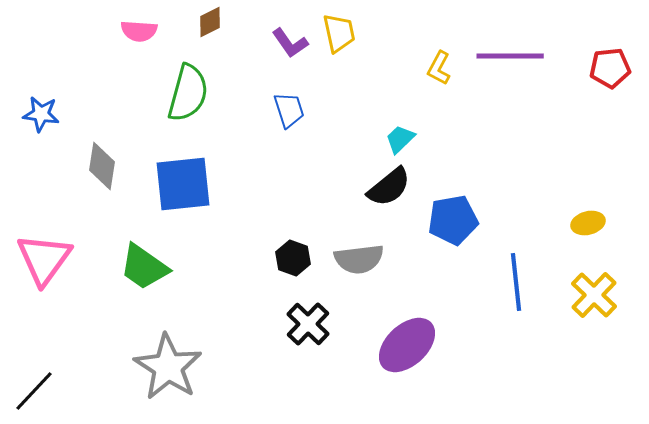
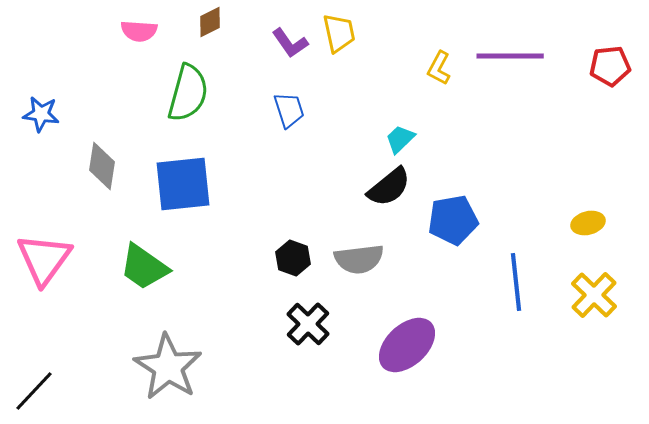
red pentagon: moved 2 px up
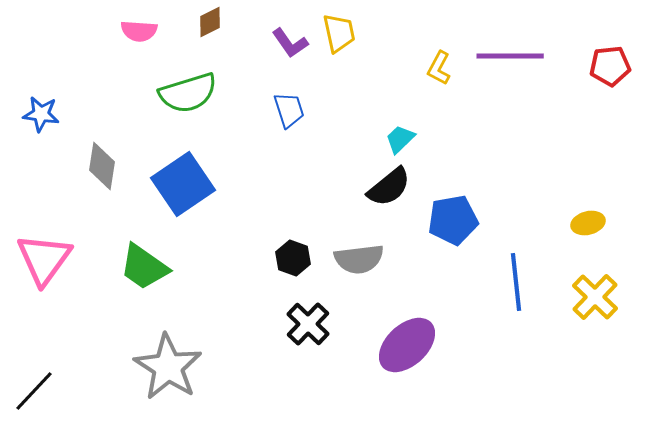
green semicircle: rotated 58 degrees clockwise
blue square: rotated 28 degrees counterclockwise
yellow cross: moved 1 px right, 2 px down
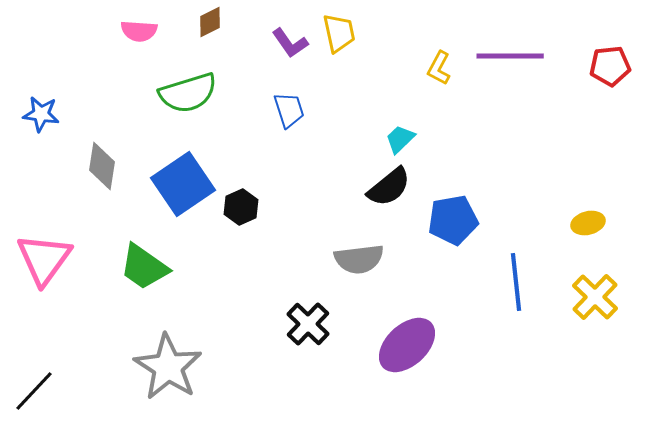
black hexagon: moved 52 px left, 51 px up; rotated 16 degrees clockwise
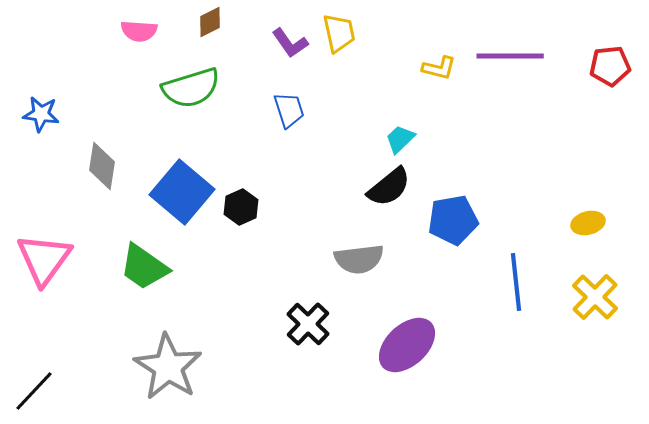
yellow L-shape: rotated 104 degrees counterclockwise
green semicircle: moved 3 px right, 5 px up
blue square: moved 1 px left, 8 px down; rotated 16 degrees counterclockwise
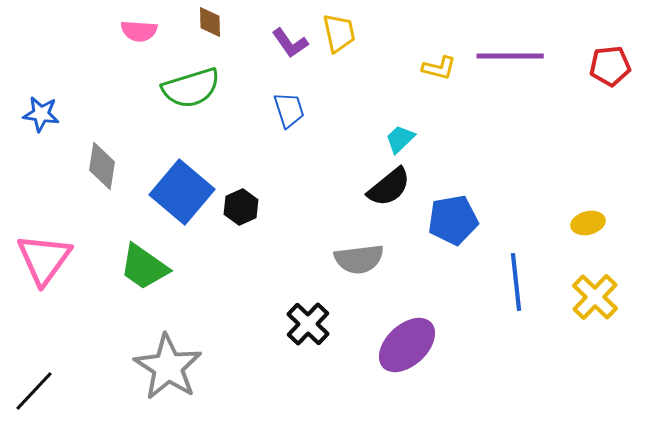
brown diamond: rotated 64 degrees counterclockwise
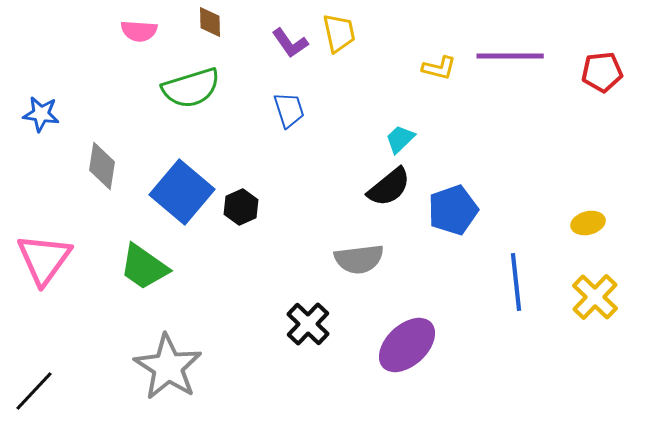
red pentagon: moved 8 px left, 6 px down
blue pentagon: moved 10 px up; rotated 9 degrees counterclockwise
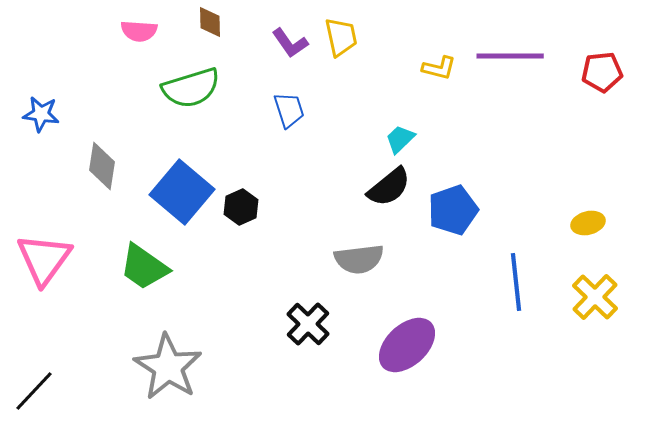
yellow trapezoid: moved 2 px right, 4 px down
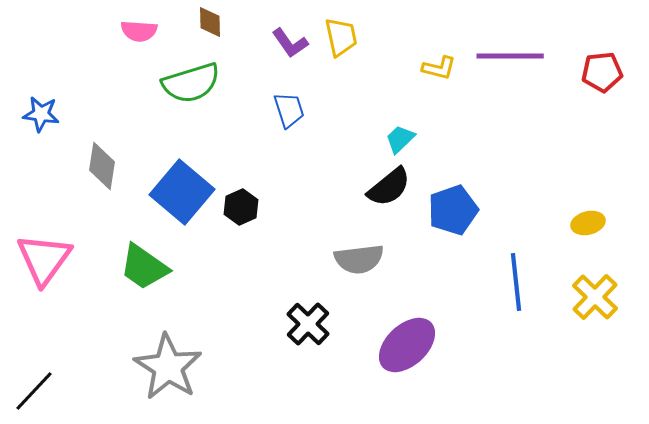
green semicircle: moved 5 px up
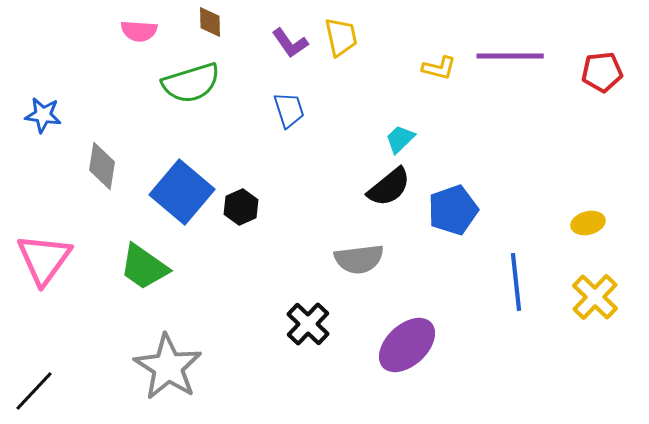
blue star: moved 2 px right, 1 px down
